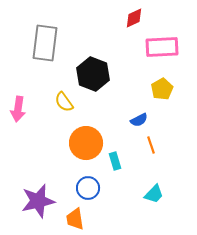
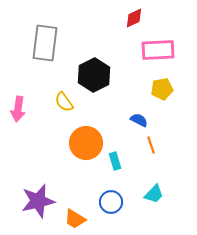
pink rectangle: moved 4 px left, 3 px down
black hexagon: moved 1 px right, 1 px down; rotated 12 degrees clockwise
yellow pentagon: rotated 20 degrees clockwise
blue semicircle: rotated 126 degrees counterclockwise
blue circle: moved 23 px right, 14 px down
orange trapezoid: rotated 50 degrees counterclockwise
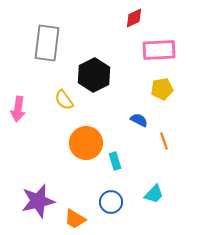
gray rectangle: moved 2 px right
pink rectangle: moved 1 px right
yellow semicircle: moved 2 px up
orange line: moved 13 px right, 4 px up
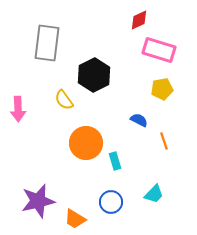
red diamond: moved 5 px right, 2 px down
pink rectangle: rotated 20 degrees clockwise
pink arrow: rotated 10 degrees counterclockwise
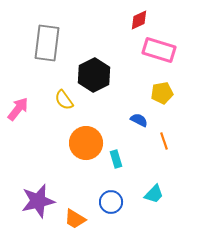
yellow pentagon: moved 4 px down
pink arrow: rotated 140 degrees counterclockwise
cyan rectangle: moved 1 px right, 2 px up
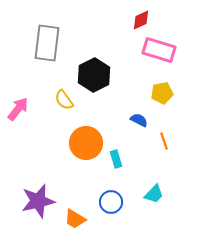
red diamond: moved 2 px right
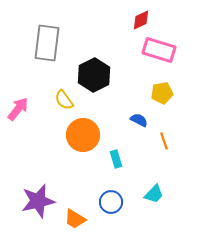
orange circle: moved 3 px left, 8 px up
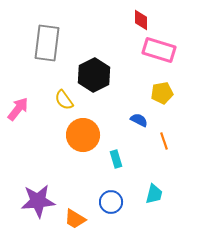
red diamond: rotated 65 degrees counterclockwise
cyan trapezoid: rotated 30 degrees counterclockwise
purple star: rotated 8 degrees clockwise
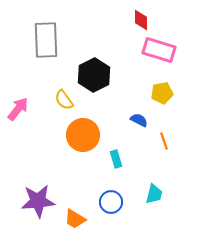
gray rectangle: moved 1 px left, 3 px up; rotated 9 degrees counterclockwise
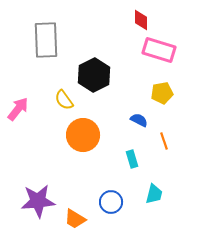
cyan rectangle: moved 16 px right
